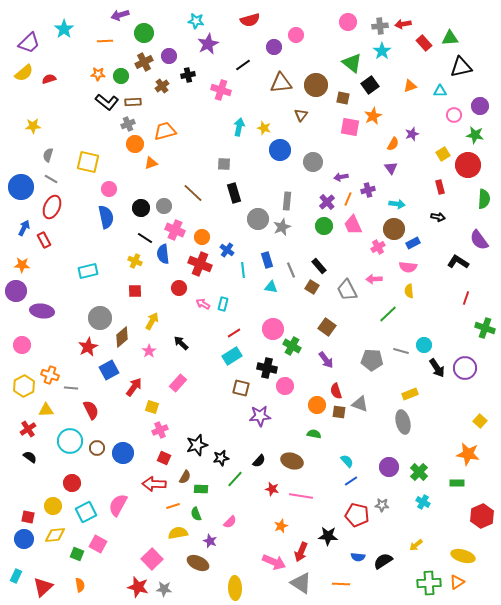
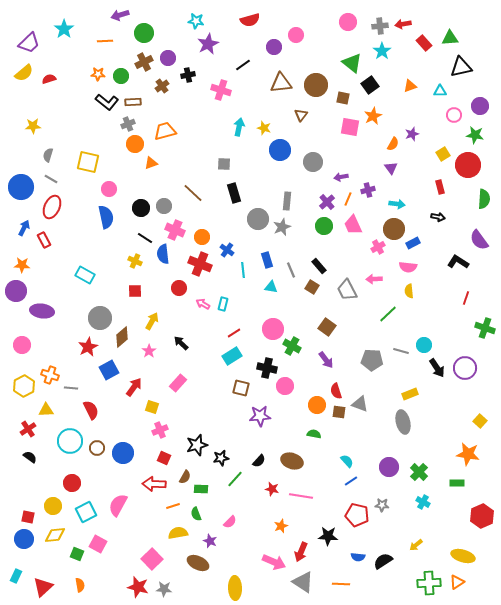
purple circle at (169, 56): moved 1 px left, 2 px down
cyan rectangle at (88, 271): moved 3 px left, 4 px down; rotated 42 degrees clockwise
gray triangle at (301, 583): moved 2 px right, 1 px up
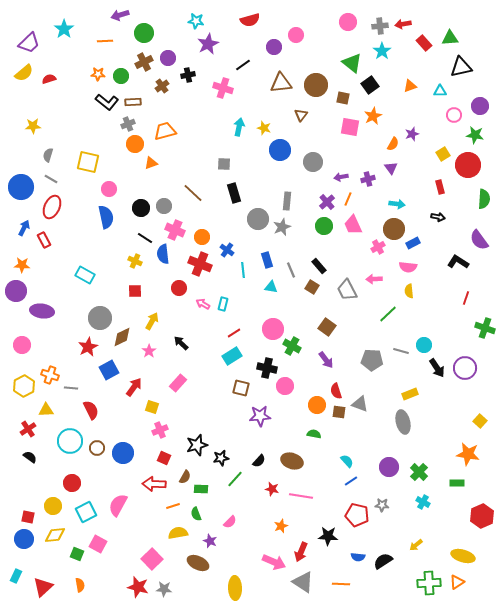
pink cross at (221, 90): moved 2 px right, 2 px up
purple cross at (368, 190): moved 11 px up
brown diamond at (122, 337): rotated 15 degrees clockwise
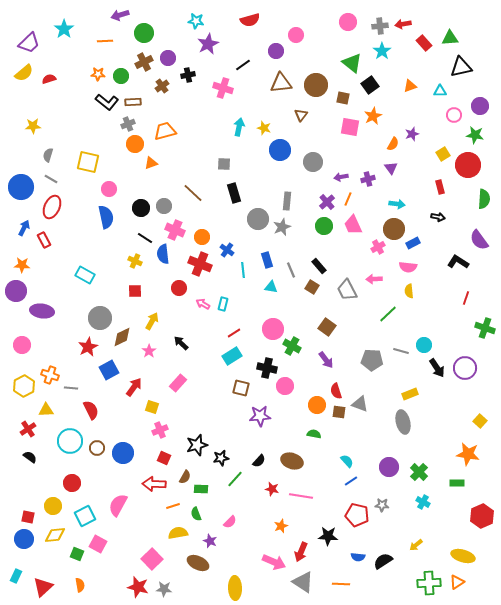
purple circle at (274, 47): moved 2 px right, 4 px down
cyan square at (86, 512): moved 1 px left, 4 px down
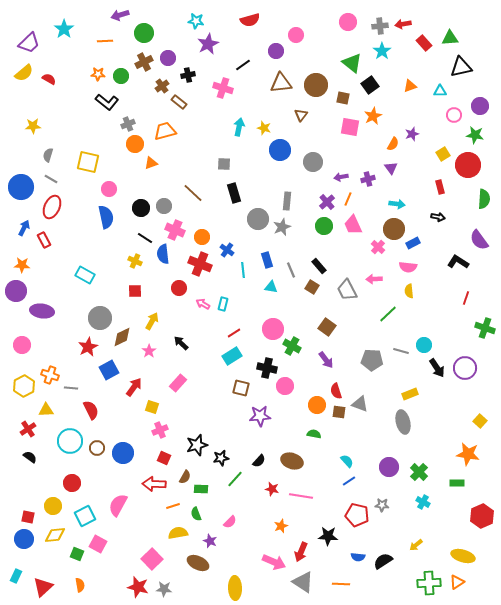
red semicircle at (49, 79): rotated 48 degrees clockwise
brown rectangle at (133, 102): moved 46 px right; rotated 42 degrees clockwise
pink cross at (378, 247): rotated 16 degrees counterclockwise
blue line at (351, 481): moved 2 px left
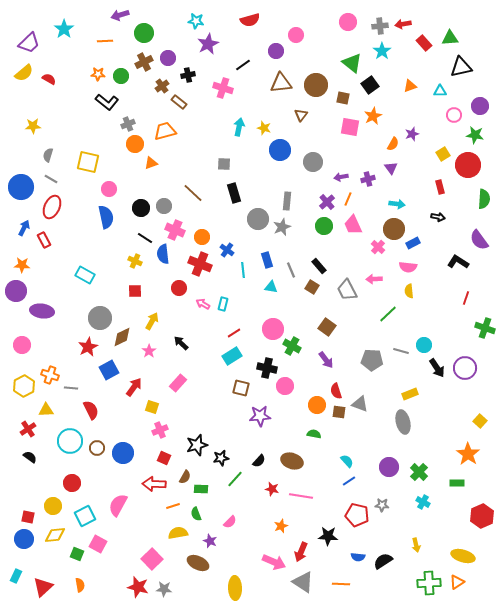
orange star at (468, 454): rotated 25 degrees clockwise
yellow arrow at (416, 545): rotated 64 degrees counterclockwise
